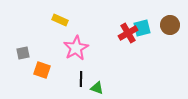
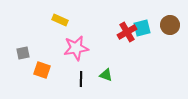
red cross: moved 1 px left, 1 px up
pink star: rotated 20 degrees clockwise
green triangle: moved 9 px right, 13 px up
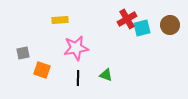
yellow rectangle: rotated 28 degrees counterclockwise
red cross: moved 13 px up
black line: moved 3 px left, 1 px up
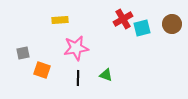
red cross: moved 4 px left
brown circle: moved 2 px right, 1 px up
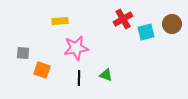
yellow rectangle: moved 1 px down
cyan square: moved 4 px right, 4 px down
gray square: rotated 16 degrees clockwise
black line: moved 1 px right
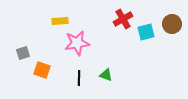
pink star: moved 1 px right, 5 px up
gray square: rotated 24 degrees counterclockwise
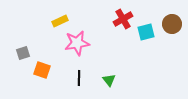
yellow rectangle: rotated 21 degrees counterclockwise
green triangle: moved 3 px right, 5 px down; rotated 32 degrees clockwise
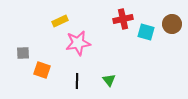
red cross: rotated 18 degrees clockwise
cyan square: rotated 30 degrees clockwise
pink star: moved 1 px right
gray square: rotated 16 degrees clockwise
black line: moved 2 px left, 3 px down
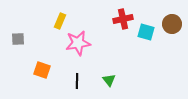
yellow rectangle: rotated 42 degrees counterclockwise
gray square: moved 5 px left, 14 px up
